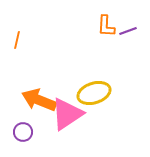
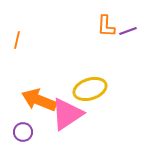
yellow ellipse: moved 4 px left, 4 px up
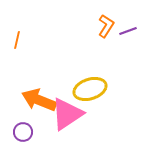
orange L-shape: rotated 150 degrees counterclockwise
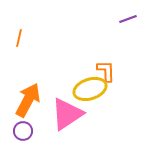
orange L-shape: moved 45 px down; rotated 35 degrees counterclockwise
purple line: moved 12 px up
orange line: moved 2 px right, 2 px up
orange arrow: moved 11 px left; rotated 96 degrees clockwise
purple circle: moved 1 px up
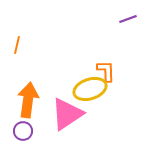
orange line: moved 2 px left, 7 px down
orange arrow: rotated 20 degrees counterclockwise
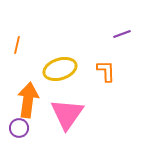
purple line: moved 6 px left, 15 px down
yellow ellipse: moved 30 px left, 20 px up
pink triangle: rotated 21 degrees counterclockwise
purple circle: moved 4 px left, 3 px up
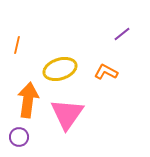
purple line: rotated 18 degrees counterclockwise
orange L-shape: moved 1 px down; rotated 60 degrees counterclockwise
purple circle: moved 9 px down
